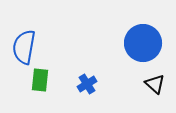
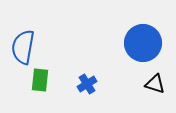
blue semicircle: moved 1 px left
black triangle: rotated 25 degrees counterclockwise
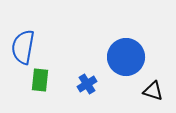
blue circle: moved 17 px left, 14 px down
black triangle: moved 2 px left, 7 px down
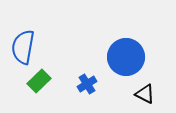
green rectangle: moved 1 px left, 1 px down; rotated 40 degrees clockwise
black triangle: moved 8 px left, 3 px down; rotated 10 degrees clockwise
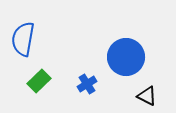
blue semicircle: moved 8 px up
black triangle: moved 2 px right, 2 px down
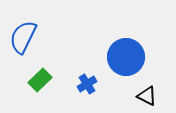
blue semicircle: moved 2 px up; rotated 16 degrees clockwise
green rectangle: moved 1 px right, 1 px up
